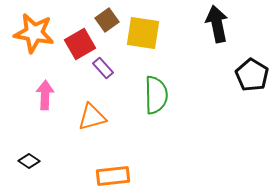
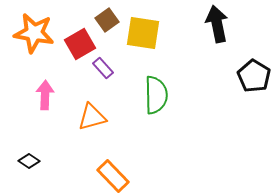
black pentagon: moved 2 px right, 1 px down
orange rectangle: rotated 52 degrees clockwise
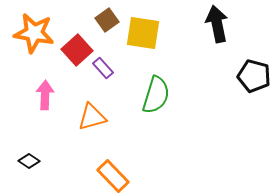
red square: moved 3 px left, 6 px down; rotated 12 degrees counterclockwise
black pentagon: rotated 16 degrees counterclockwise
green semicircle: rotated 18 degrees clockwise
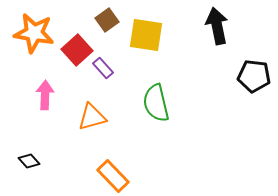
black arrow: moved 2 px down
yellow square: moved 3 px right, 2 px down
black pentagon: rotated 8 degrees counterclockwise
green semicircle: moved 8 px down; rotated 150 degrees clockwise
black diamond: rotated 15 degrees clockwise
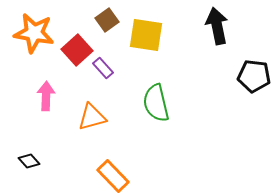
pink arrow: moved 1 px right, 1 px down
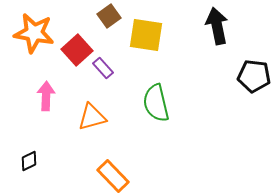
brown square: moved 2 px right, 4 px up
black diamond: rotated 75 degrees counterclockwise
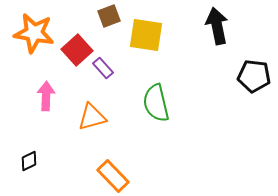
brown square: rotated 15 degrees clockwise
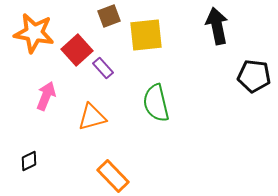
yellow square: rotated 15 degrees counterclockwise
pink arrow: rotated 20 degrees clockwise
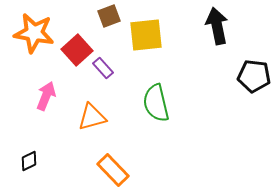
orange rectangle: moved 6 px up
